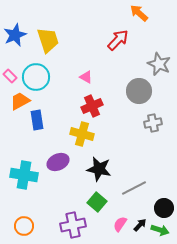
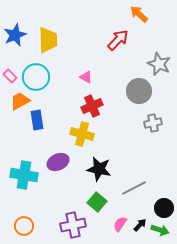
orange arrow: moved 1 px down
yellow trapezoid: rotated 16 degrees clockwise
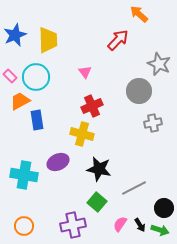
pink triangle: moved 1 px left, 5 px up; rotated 24 degrees clockwise
black arrow: rotated 104 degrees clockwise
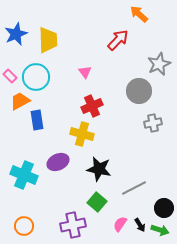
blue star: moved 1 px right, 1 px up
gray star: rotated 25 degrees clockwise
cyan cross: rotated 12 degrees clockwise
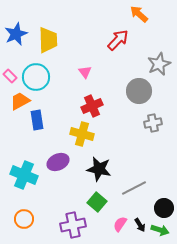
orange circle: moved 7 px up
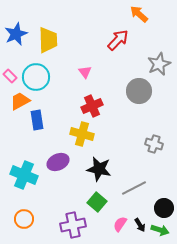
gray cross: moved 1 px right, 21 px down; rotated 30 degrees clockwise
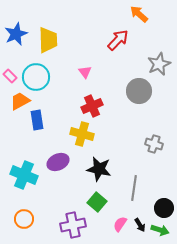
gray line: rotated 55 degrees counterclockwise
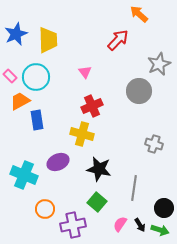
orange circle: moved 21 px right, 10 px up
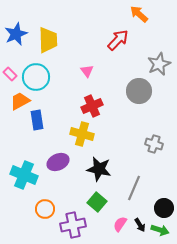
pink triangle: moved 2 px right, 1 px up
pink rectangle: moved 2 px up
gray line: rotated 15 degrees clockwise
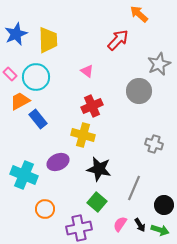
pink triangle: rotated 16 degrees counterclockwise
blue rectangle: moved 1 px right, 1 px up; rotated 30 degrees counterclockwise
yellow cross: moved 1 px right, 1 px down
black circle: moved 3 px up
purple cross: moved 6 px right, 3 px down
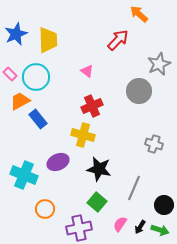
black arrow: moved 2 px down; rotated 64 degrees clockwise
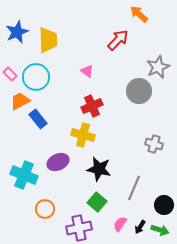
blue star: moved 1 px right, 2 px up
gray star: moved 1 px left, 3 px down
